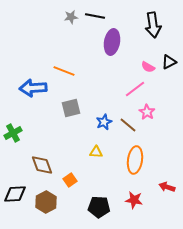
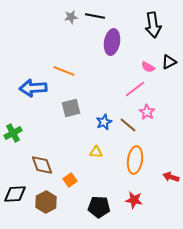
red arrow: moved 4 px right, 10 px up
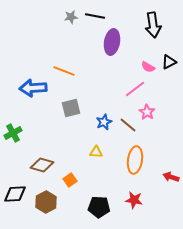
brown diamond: rotated 55 degrees counterclockwise
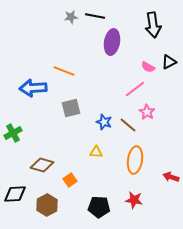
blue star: rotated 28 degrees counterclockwise
brown hexagon: moved 1 px right, 3 px down
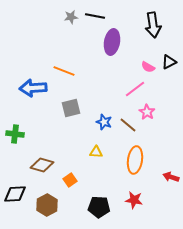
green cross: moved 2 px right, 1 px down; rotated 36 degrees clockwise
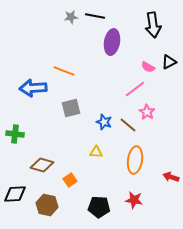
brown hexagon: rotated 20 degrees counterclockwise
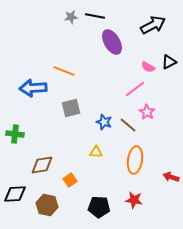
black arrow: rotated 110 degrees counterclockwise
purple ellipse: rotated 40 degrees counterclockwise
brown diamond: rotated 25 degrees counterclockwise
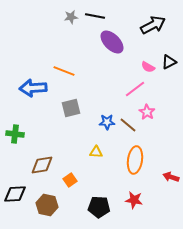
purple ellipse: rotated 15 degrees counterclockwise
blue star: moved 3 px right; rotated 21 degrees counterclockwise
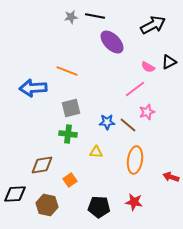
orange line: moved 3 px right
pink star: rotated 21 degrees clockwise
green cross: moved 53 px right
red star: moved 2 px down
